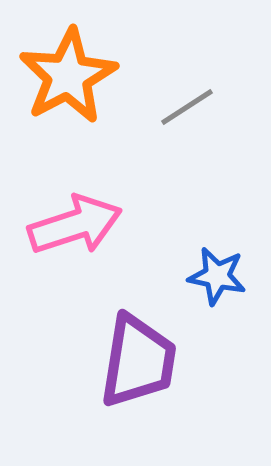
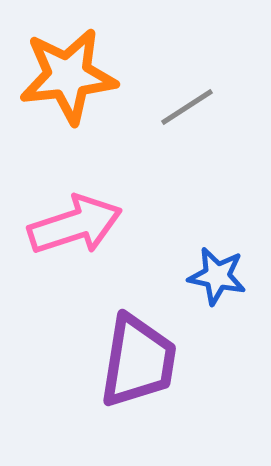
orange star: rotated 22 degrees clockwise
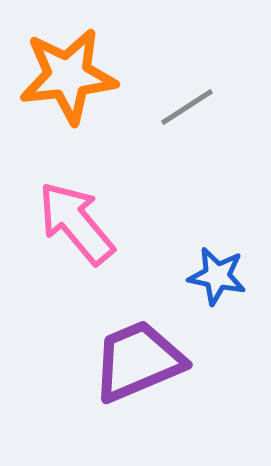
pink arrow: moved 1 px right, 2 px up; rotated 112 degrees counterclockwise
purple trapezoid: rotated 122 degrees counterclockwise
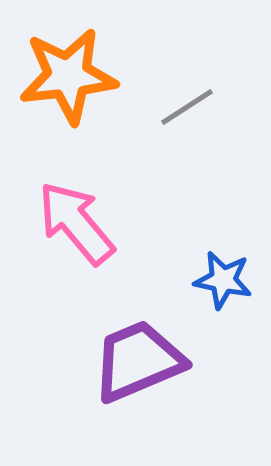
blue star: moved 6 px right, 4 px down
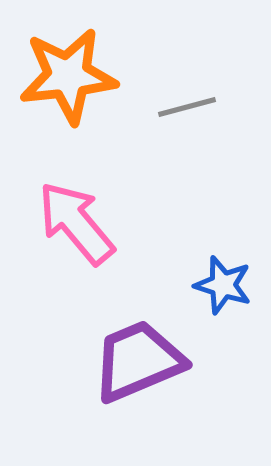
gray line: rotated 18 degrees clockwise
blue star: moved 5 px down; rotated 6 degrees clockwise
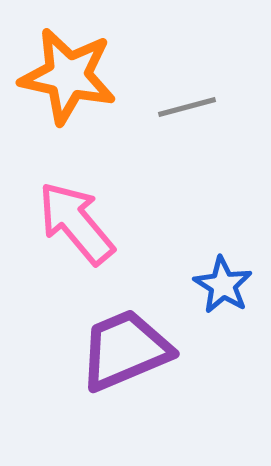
orange star: rotated 18 degrees clockwise
blue star: rotated 14 degrees clockwise
purple trapezoid: moved 13 px left, 11 px up
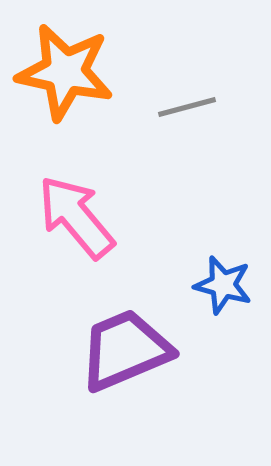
orange star: moved 3 px left, 4 px up
pink arrow: moved 6 px up
blue star: rotated 16 degrees counterclockwise
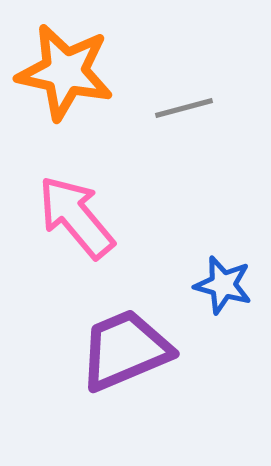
gray line: moved 3 px left, 1 px down
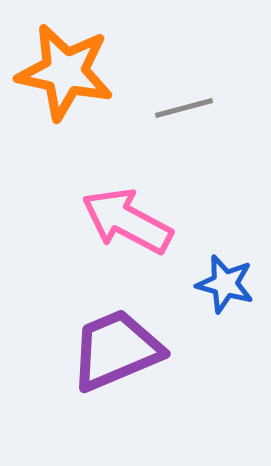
pink arrow: moved 51 px right, 4 px down; rotated 22 degrees counterclockwise
blue star: moved 2 px right, 1 px up
purple trapezoid: moved 9 px left
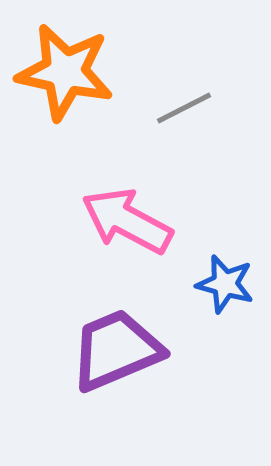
gray line: rotated 12 degrees counterclockwise
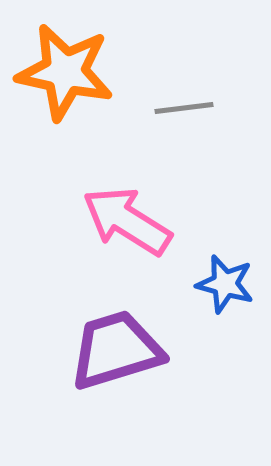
gray line: rotated 20 degrees clockwise
pink arrow: rotated 4 degrees clockwise
purple trapezoid: rotated 6 degrees clockwise
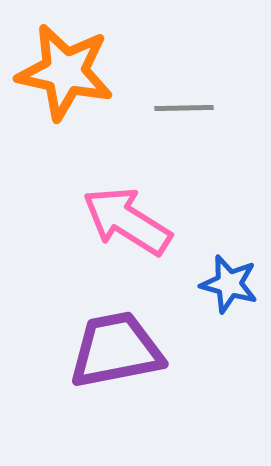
gray line: rotated 6 degrees clockwise
blue star: moved 4 px right
purple trapezoid: rotated 6 degrees clockwise
